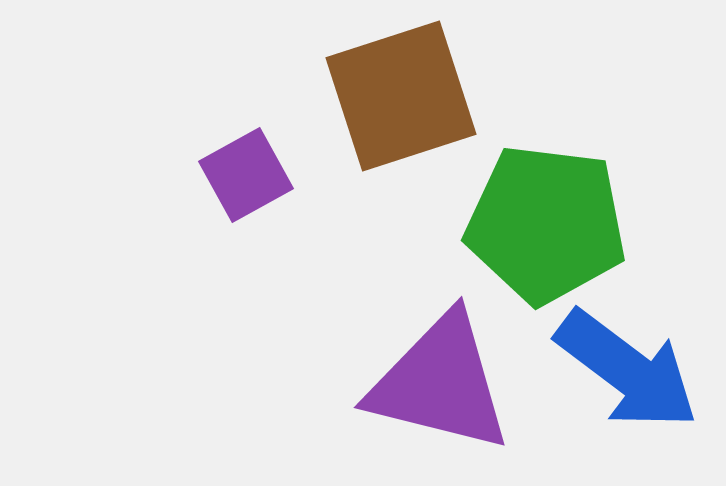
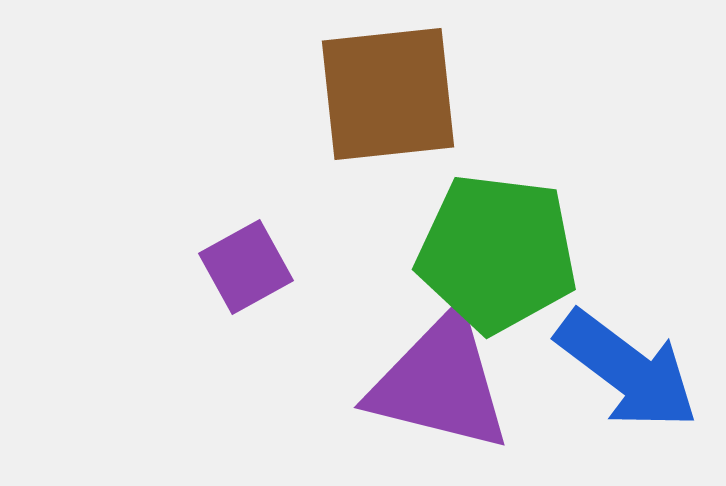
brown square: moved 13 px left, 2 px up; rotated 12 degrees clockwise
purple square: moved 92 px down
green pentagon: moved 49 px left, 29 px down
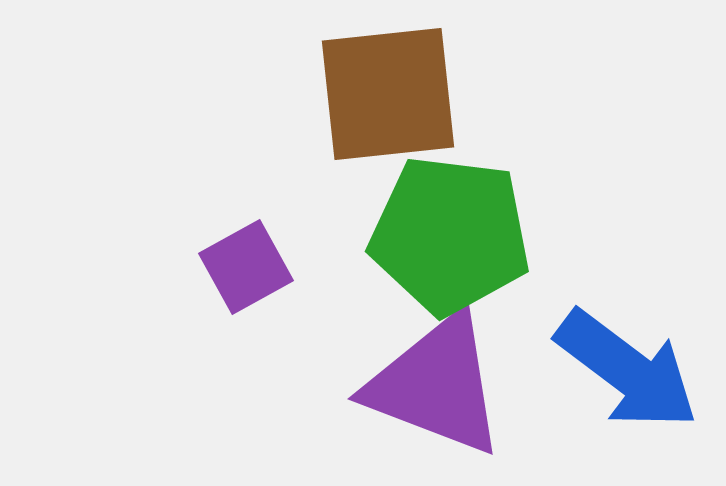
green pentagon: moved 47 px left, 18 px up
purple triangle: moved 4 px left, 2 px down; rotated 7 degrees clockwise
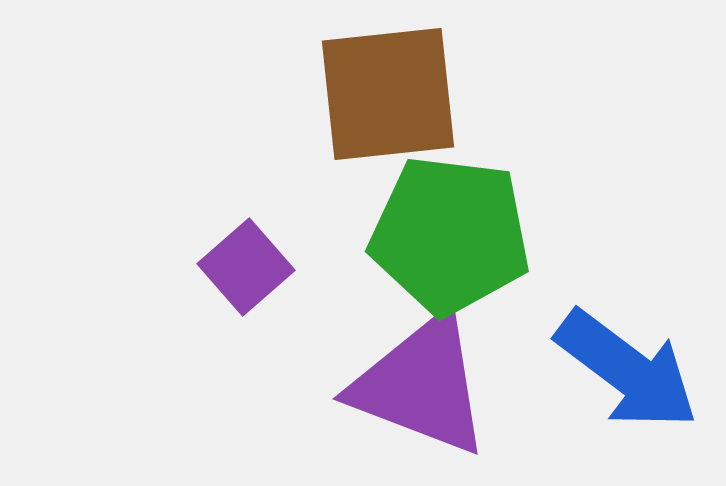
purple square: rotated 12 degrees counterclockwise
purple triangle: moved 15 px left
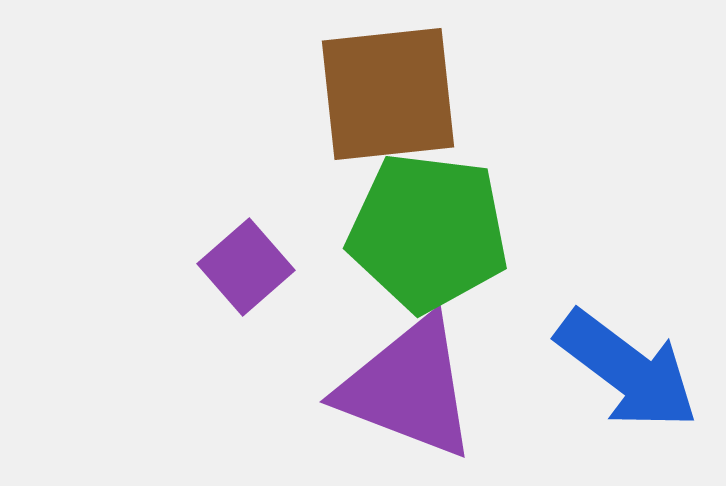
green pentagon: moved 22 px left, 3 px up
purple triangle: moved 13 px left, 3 px down
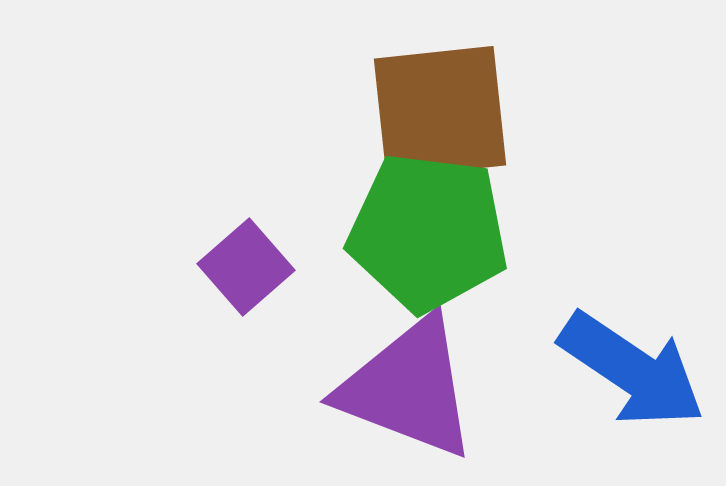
brown square: moved 52 px right, 18 px down
blue arrow: moved 5 px right; rotated 3 degrees counterclockwise
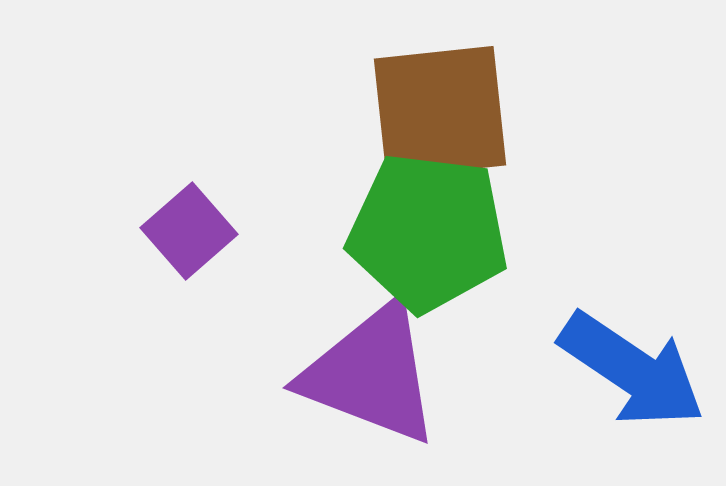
purple square: moved 57 px left, 36 px up
purple triangle: moved 37 px left, 14 px up
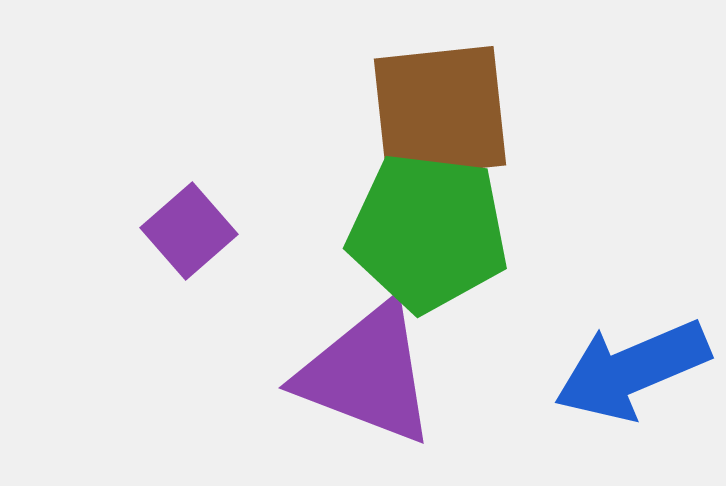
blue arrow: rotated 123 degrees clockwise
purple triangle: moved 4 px left
